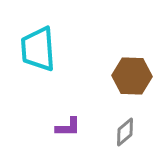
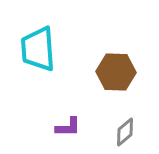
brown hexagon: moved 16 px left, 4 px up
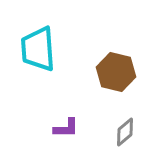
brown hexagon: rotated 12 degrees clockwise
purple L-shape: moved 2 px left, 1 px down
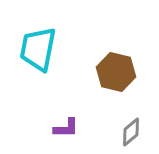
cyan trapezoid: rotated 15 degrees clockwise
gray diamond: moved 6 px right
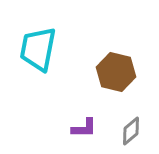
purple L-shape: moved 18 px right
gray diamond: moved 1 px up
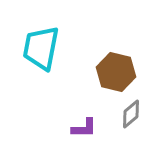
cyan trapezoid: moved 3 px right, 1 px up
gray diamond: moved 17 px up
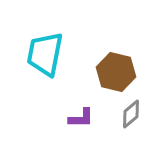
cyan trapezoid: moved 4 px right, 6 px down
purple L-shape: moved 3 px left, 10 px up
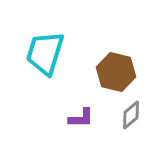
cyan trapezoid: moved 1 px up; rotated 6 degrees clockwise
gray diamond: moved 1 px down
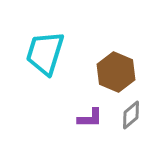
brown hexagon: rotated 9 degrees clockwise
purple L-shape: moved 9 px right
